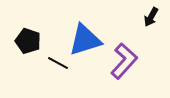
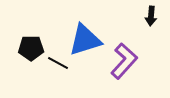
black arrow: moved 1 px up; rotated 24 degrees counterclockwise
black pentagon: moved 3 px right, 7 px down; rotated 20 degrees counterclockwise
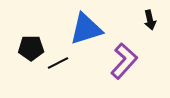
black arrow: moved 1 px left, 4 px down; rotated 18 degrees counterclockwise
blue triangle: moved 1 px right, 11 px up
black line: rotated 55 degrees counterclockwise
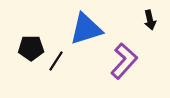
black line: moved 2 px left, 2 px up; rotated 30 degrees counterclockwise
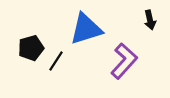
black pentagon: rotated 15 degrees counterclockwise
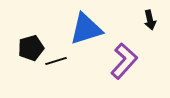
black line: rotated 40 degrees clockwise
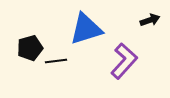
black arrow: rotated 96 degrees counterclockwise
black pentagon: moved 1 px left
black line: rotated 10 degrees clockwise
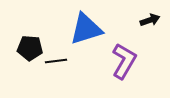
black pentagon: rotated 20 degrees clockwise
purple L-shape: rotated 12 degrees counterclockwise
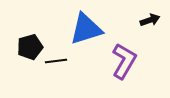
black pentagon: moved 1 px up; rotated 20 degrees counterclockwise
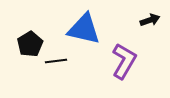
blue triangle: moved 2 px left; rotated 30 degrees clockwise
black pentagon: moved 3 px up; rotated 15 degrees counterclockwise
